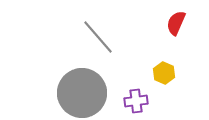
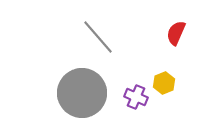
red semicircle: moved 10 px down
yellow hexagon: moved 10 px down; rotated 15 degrees clockwise
purple cross: moved 4 px up; rotated 30 degrees clockwise
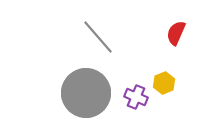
gray circle: moved 4 px right
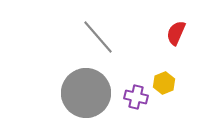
purple cross: rotated 10 degrees counterclockwise
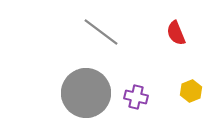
red semicircle: rotated 45 degrees counterclockwise
gray line: moved 3 px right, 5 px up; rotated 12 degrees counterclockwise
yellow hexagon: moved 27 px right, 8 px down
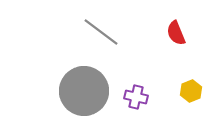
gray circle: moved 2 px left, 2 px up
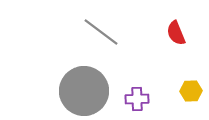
yellow hexagon: rotated 20 degrees clockwise
purple cross: moved 1 px right, 2 px down; rotated 15 degrees counterclockwise
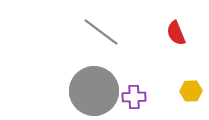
gray circle: moved 10 px right
purple cross: moved 3 px left, 2 px up
